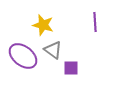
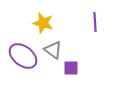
yellow star: moved 2 px up
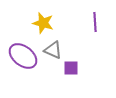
gray triangle: rotated 12 degrees counterclockwise
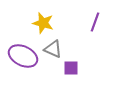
purple line: rotated 24 degrees clockwise
gray triangle: moved 1 px up
purple ellipse: rotated 12 degrees counterclockwise
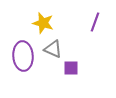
purple ellipse: rotated 60 degrees clockwise
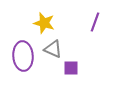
yellow star: moved 1 px right
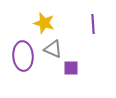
purple line: moved 2 px left, 2 px down; rotated 24 degrees counterclockwise
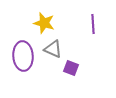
purple square: rotated 21 degrees clockwise
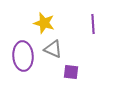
purple square: moved 4 px down; rotated 14 degrees counterclockwise
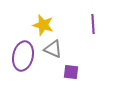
yellow star: moved 1 px left, 2 px down
purple ellipse: rotated 16 degrees clockwise
